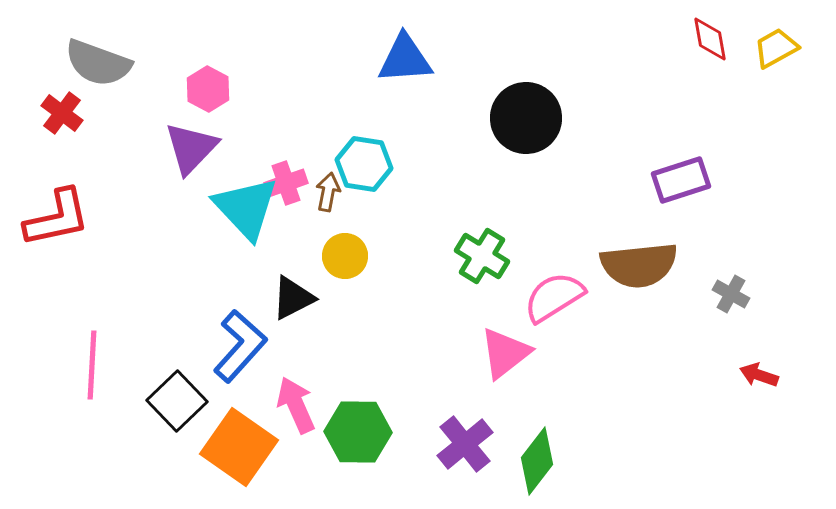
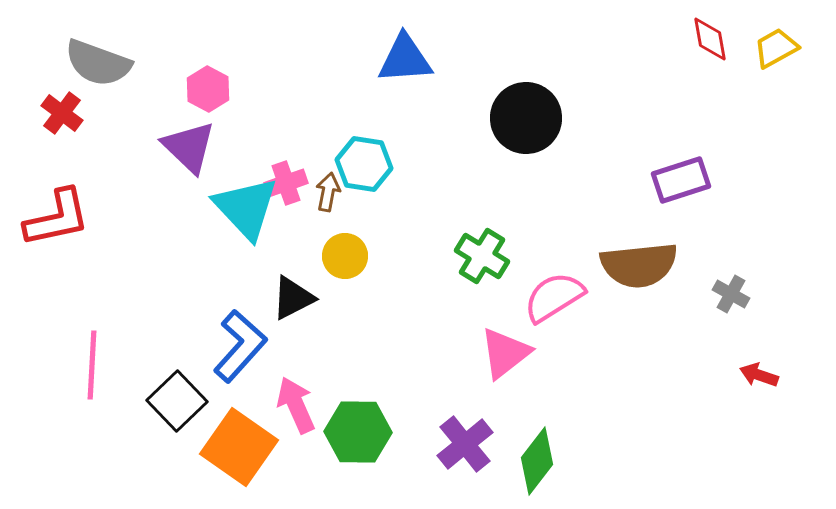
purple triangle: moved 2 px left, 1 px up; rotated 30 degrees counterclockwise
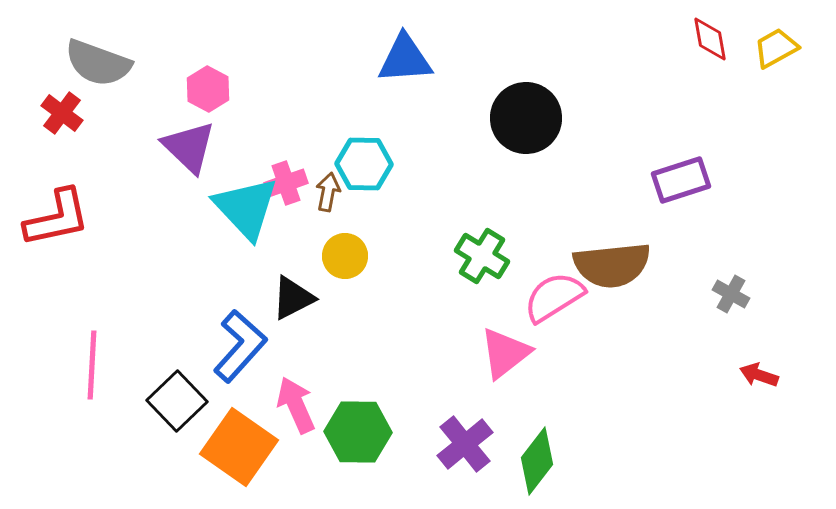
cyan hexagon: rotated 8 degrees counterclockwise
brown semicircle: moved 27 px left
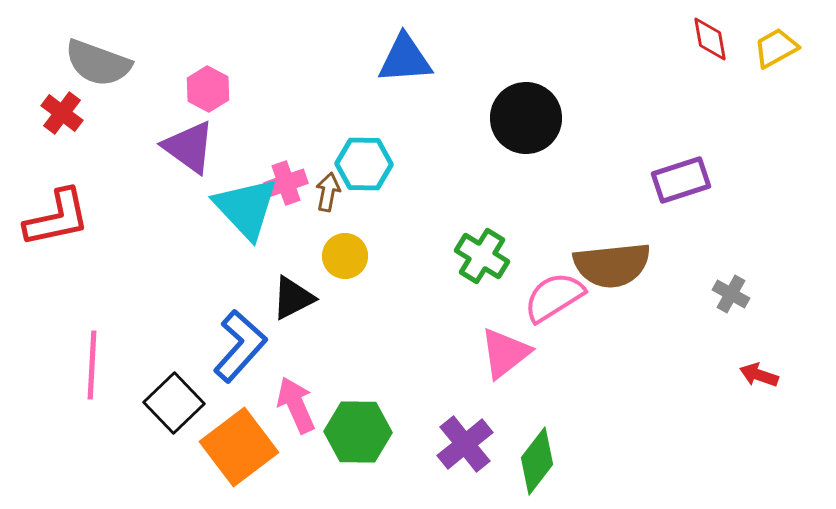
purple triangle: rotated 8 degrees counterclockwise
black square: moved 3 px left, 2 px down
orange square: rotated 18 degrees clockwise
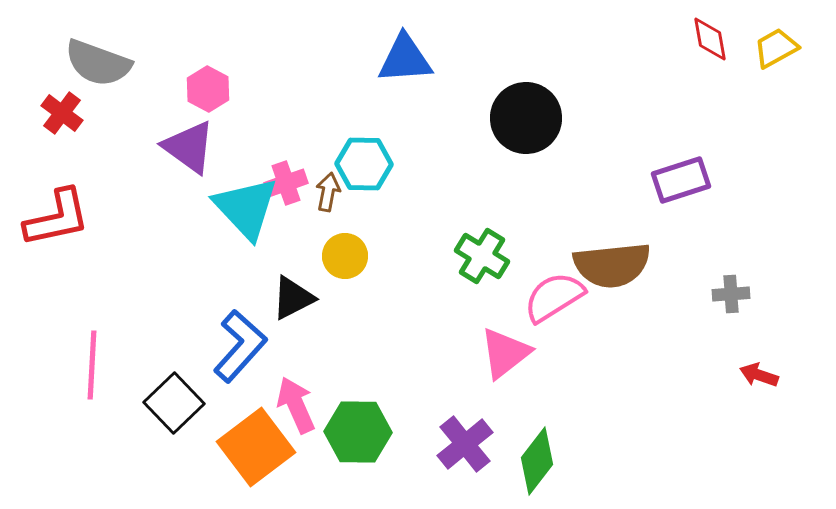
gray cross: rotated 33 degrees counterclockwise
orange square: moved 17 px right
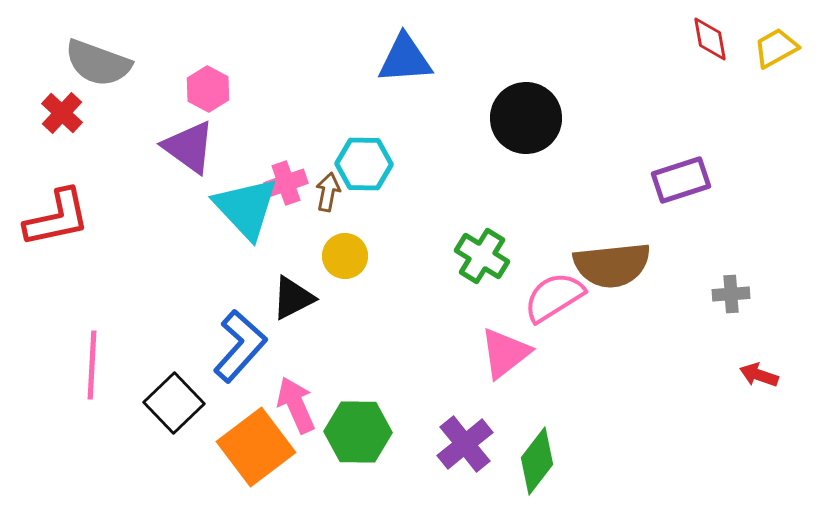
red cross: rotated 6 degrees clockwise
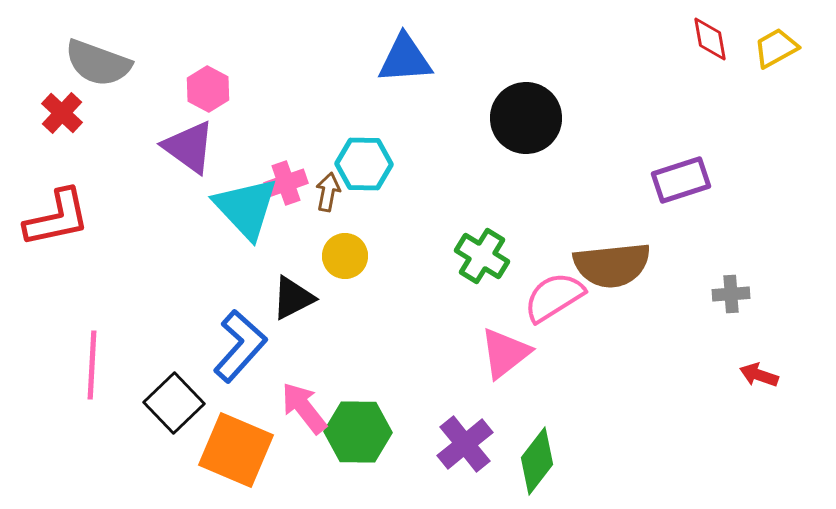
pink arrow: moved 8 px right, 3 px down; rotated 14 degrees counterclockwise
orange square: moved 20 px left, 3 px down; rotated 30 degrees counterclockwise
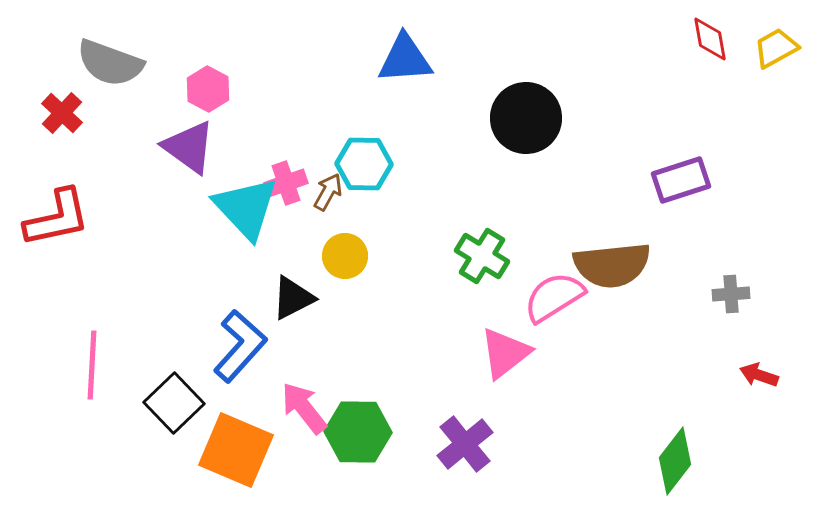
gray semicircle: moved 12 px right
brown arrow: rotated 18 degrees clockwise
green diamond: moved 138 px right
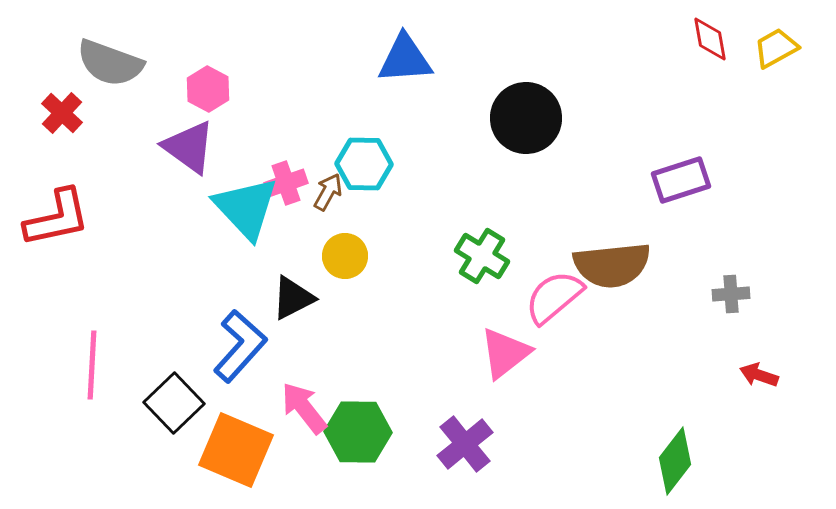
pink semicircle: rotated 8 degrees counterclockwise
